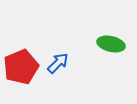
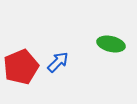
blue arrow: moved 1 px up
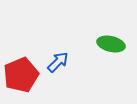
red pentagon: moved 8 px down
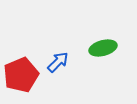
green ellipse: moved 8 px left, 4 px down; rotated 28 degrees counterclockwise
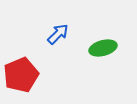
blue arrow: moved 28 px up
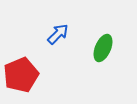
green ellipse: rotated 52 degrees counterclockwise
